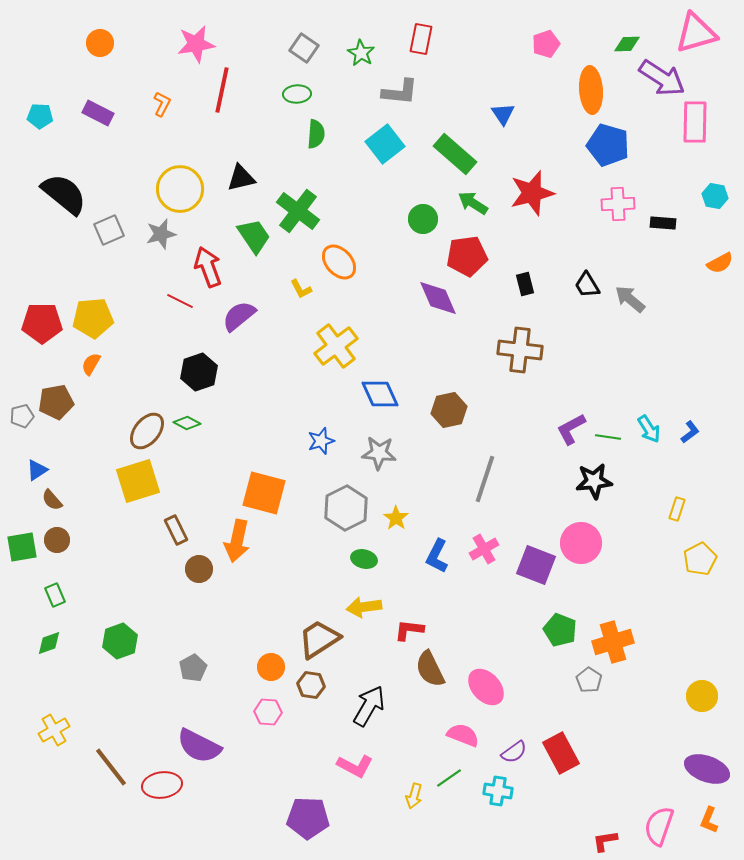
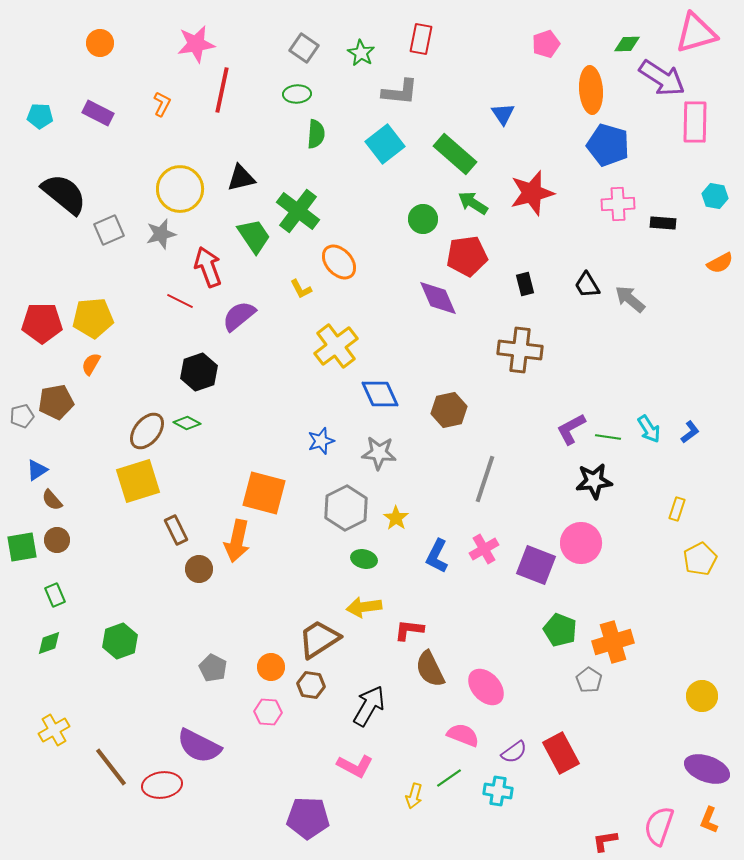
gray pentagon at (193, 668): moved 20 px right; rotated 16 degrees counterclockwise
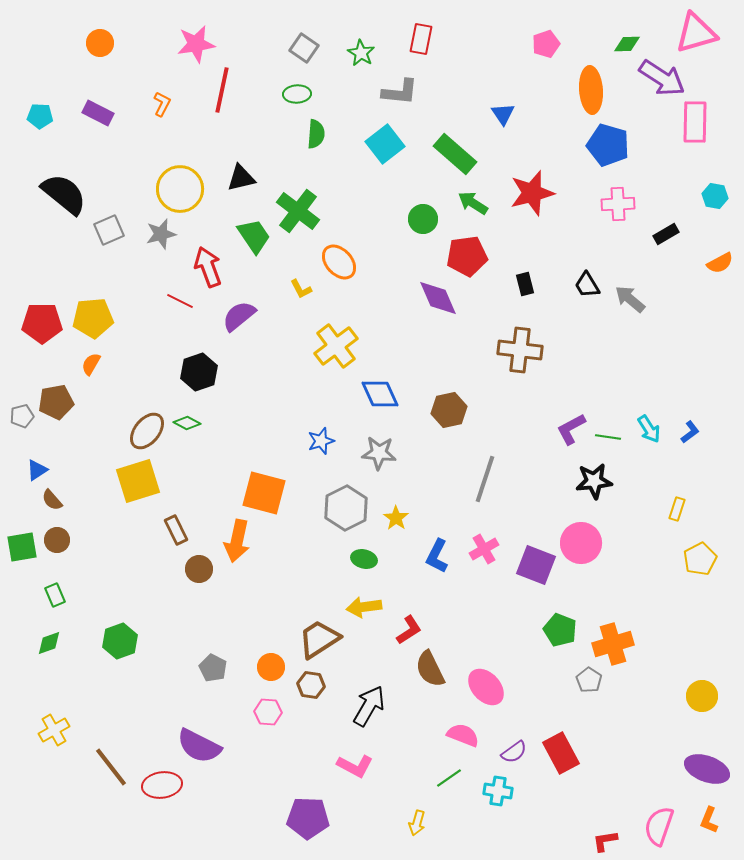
black rectangle at (663, 223): moved 3 px right, 11 px down; rotated 35 degrees counterclockwise
red L-shape at (409, 630): rotated 140 degrees clockwise
orange cross at (613, 642): moved 2 px down
yellow arrow at (414, 796): moved 3 px right, 27 px down
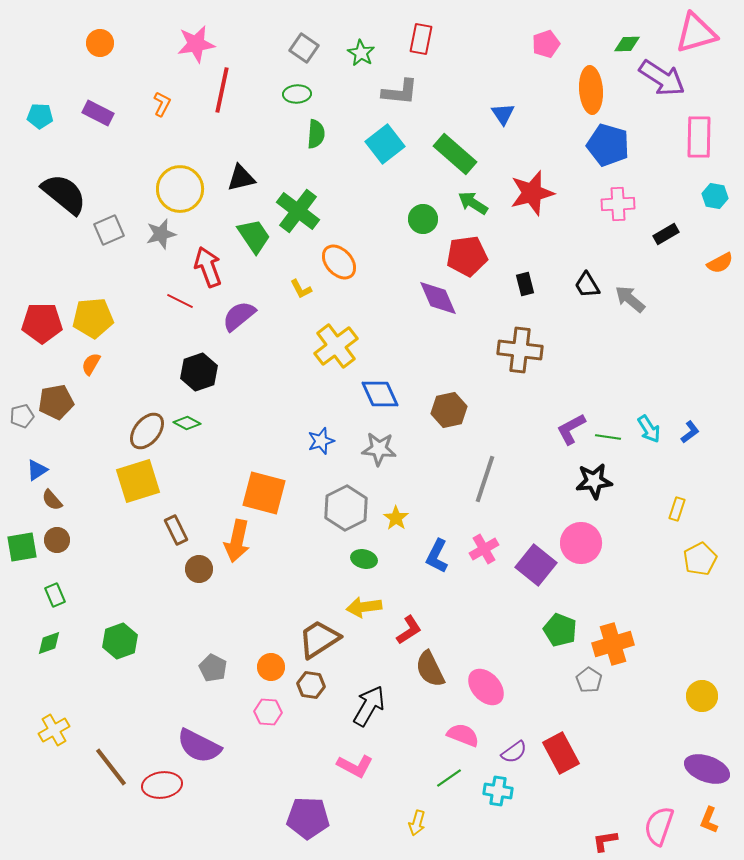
pink rectangle at (695, 122): moved 4 px right, 15 px down
gray star at (379, 453): moved 4 px up
purple square at (536, 565): rotated 18 degrees clockwise
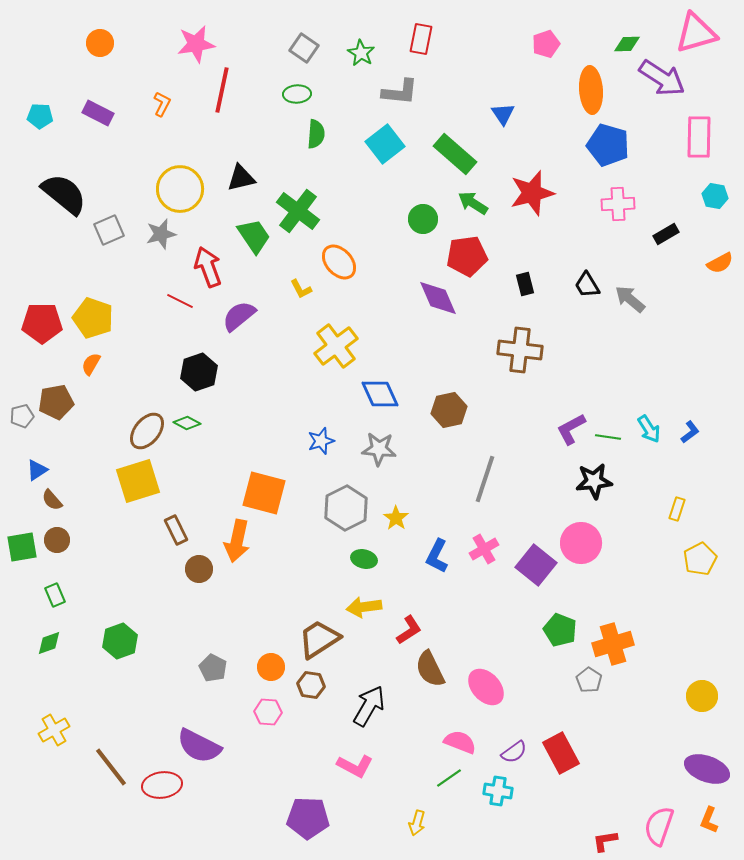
yellow pentagon at (93, 318): rotated 24 degrees clockwise
pink semicircle at (463, 735): moved 3 px left, 7 px down
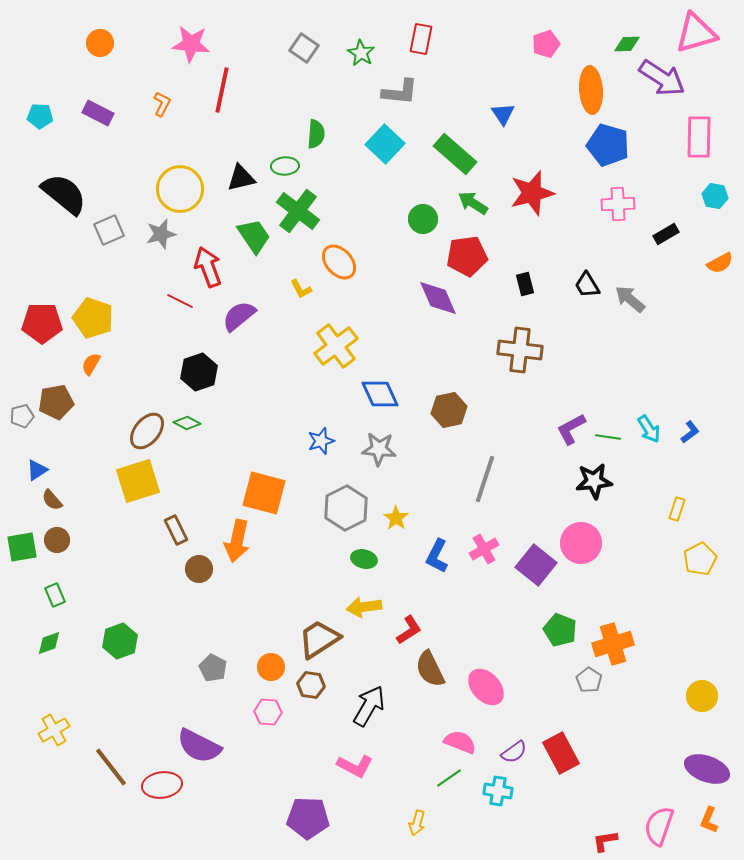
pink star at (196, 44): moved 5 px left; rotated 15 degrees clockwise
green ellipse at (297, 94): moved 12 px left, 72 px down
cyan square at (385, 144): rotated 9 degrees counterclockwise
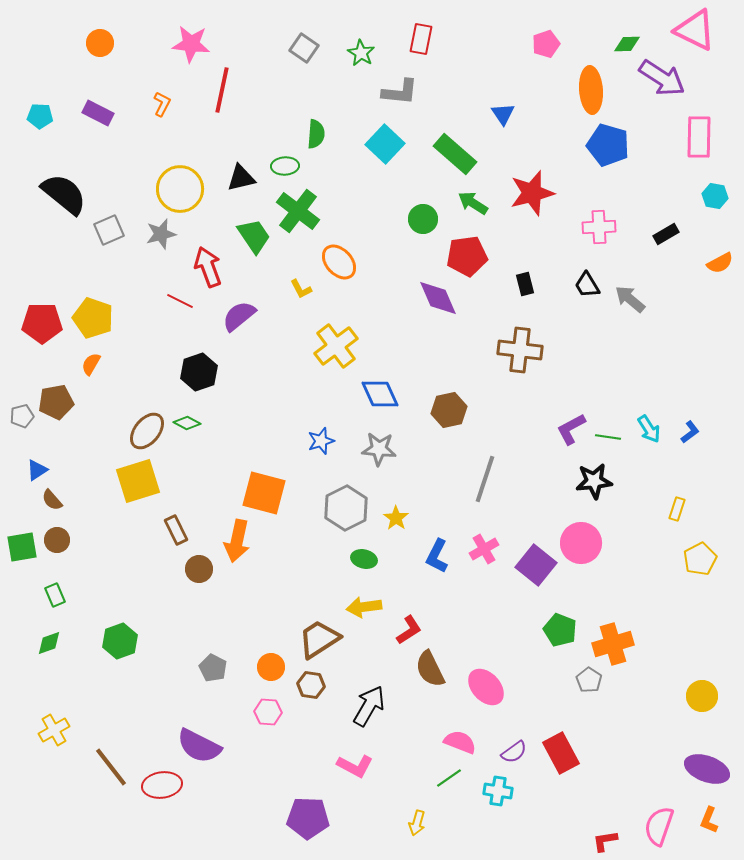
pink triangle at (696, 33): moved 1 px left, 3 px up; rotated 42 degrees clockwise
pink cross at (618, 204): moved 19 px left, 23 px down
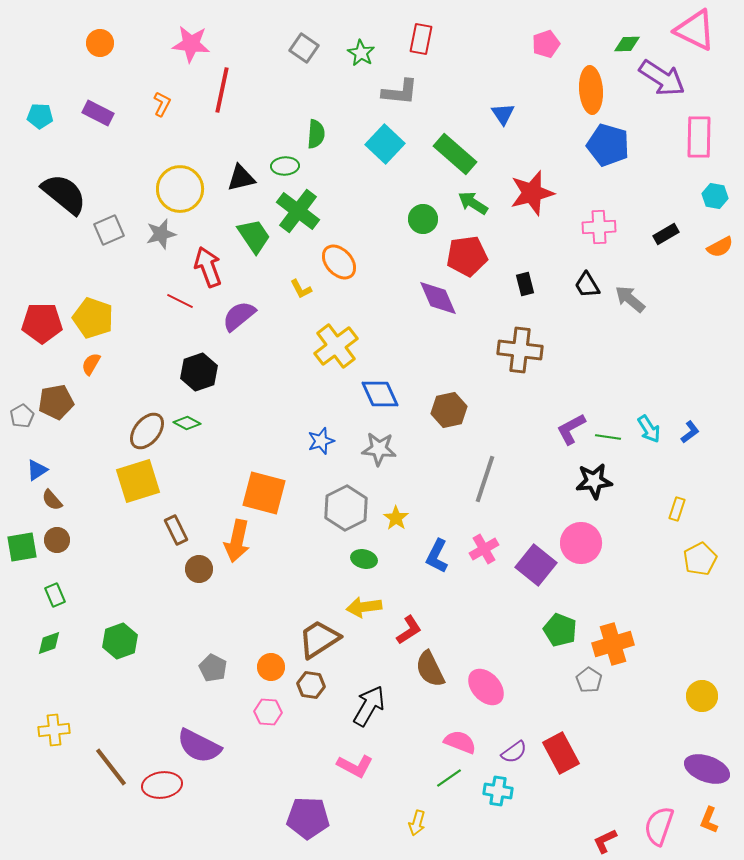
orange semicircle at (720, 263): moved 16 px up
gray pentagon at (22, 416): rotated 15 degrees counterclockwise
yellow cross at (54, 730): rotated 24 degrees clockwise
red L-shape at (605, 841): rotated 16 degrees counterclockwise
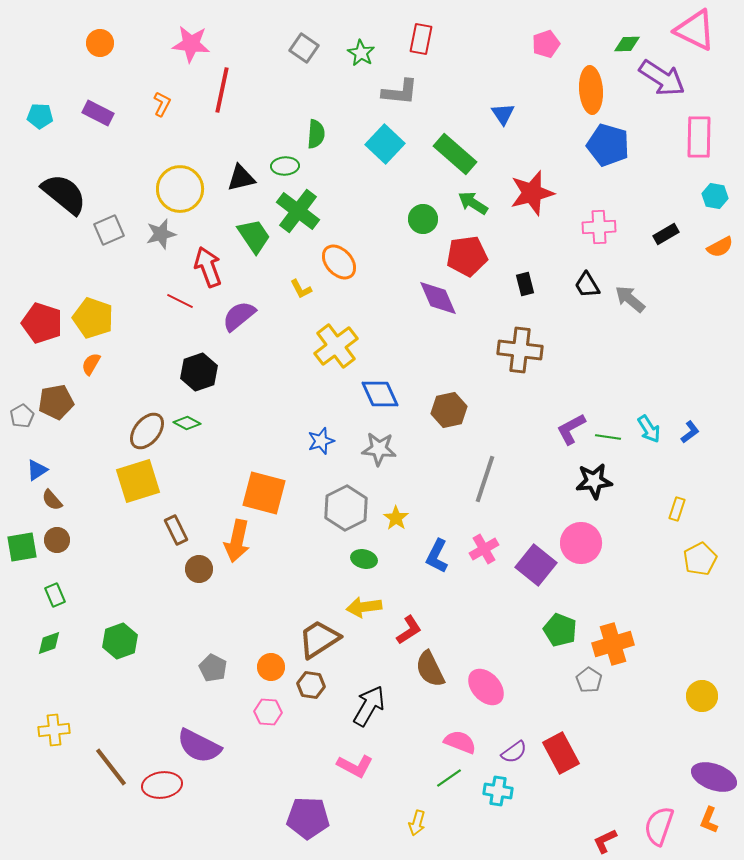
red pentagon at (42, 323): rotated 18 degrees clockwise
purple ellipse at (707, 769): moved 7 px right, 8 px down
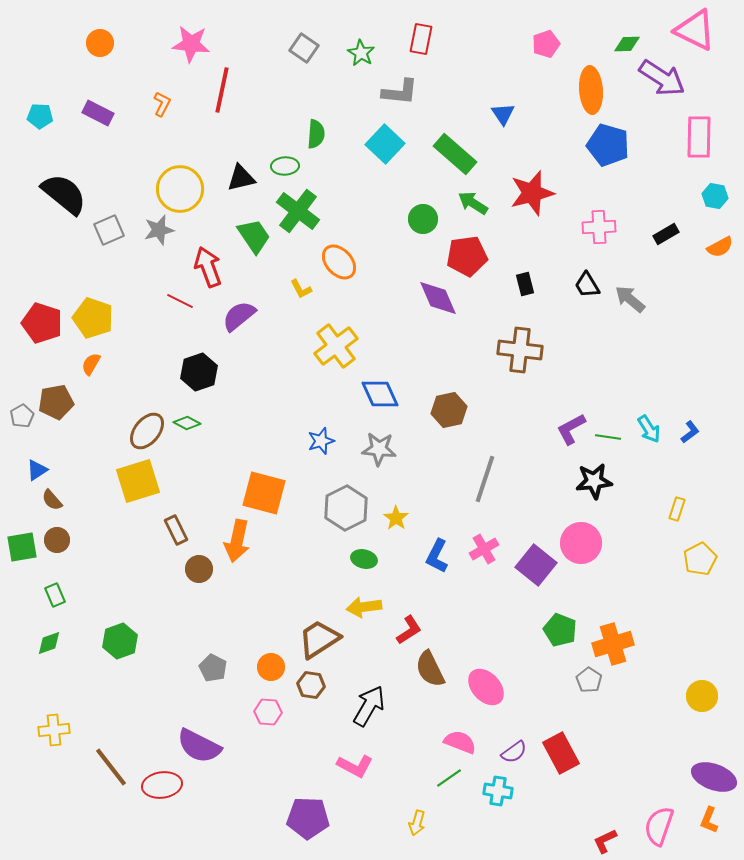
gray star at (161, 234): moved 2 px left, 4 px up
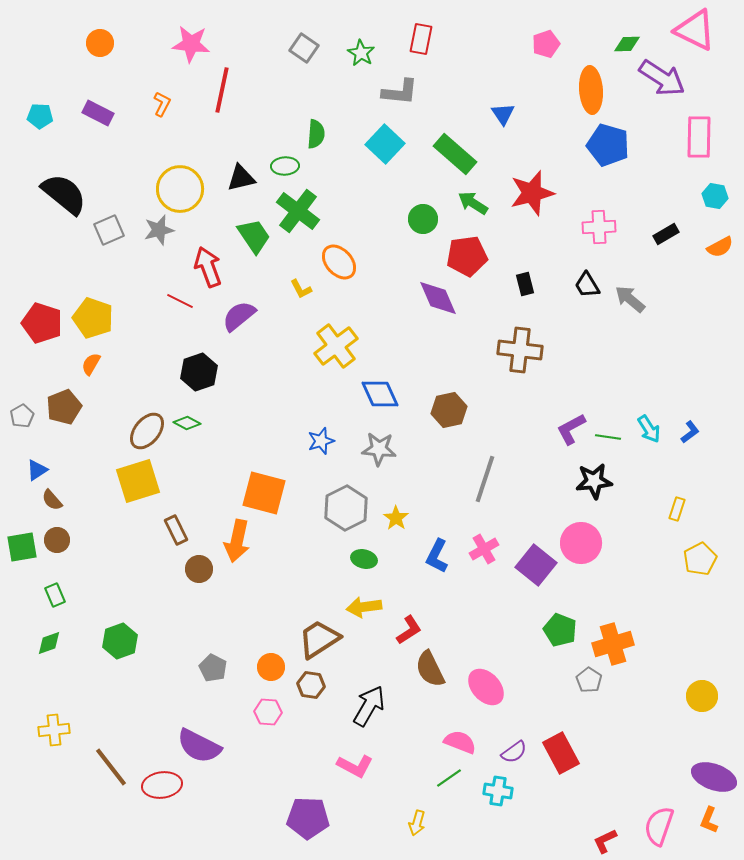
brown pentagon at (56, 402): moved 8 px right, 5 px down; rotated 12 degrees counterclockwise
